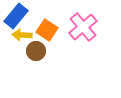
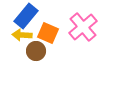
blue rectangle: moved 10 px right
orange square: moved 1 px right, 3 px down; rotated 10 degrees counterclockwise
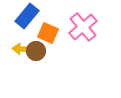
blue rectangle: moved 1 px right
yellow arrow: moved 14 px down
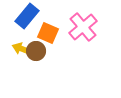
yellow arrow: rotated 18 degrees clockwise
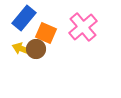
blue rectangle: moved 3 px left, 2 px down
orange square: moved 2 px left
brown circle: moved 2 px up
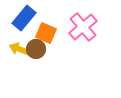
yellow arrow: moved 3 px left
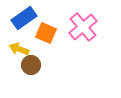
blue rectangle: rotated 15 degrees clockwise
brown circle: moved 5 px left, 16 px down
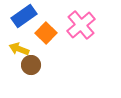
blue rectangle: moved 2 px up
pink cross: moved 2 px left, 2 px up
orange square: rotated 20 degrees clockwise
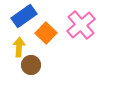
yellow arrow: moved 2 px up; rotated 72 degrees clockwise
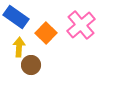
blue rectangle: moved 8 px left, 1 px down; rotated 70 degrees clockwise
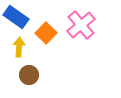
brown circle: moved 2 px left, 10 px down
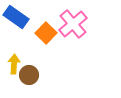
pink cross: moved 8 px left, 1 px up
yellow arrow: moved 5 px left, 17 px down
